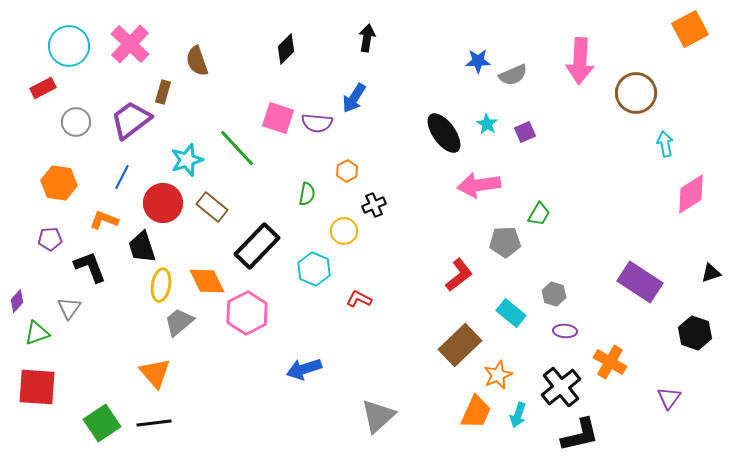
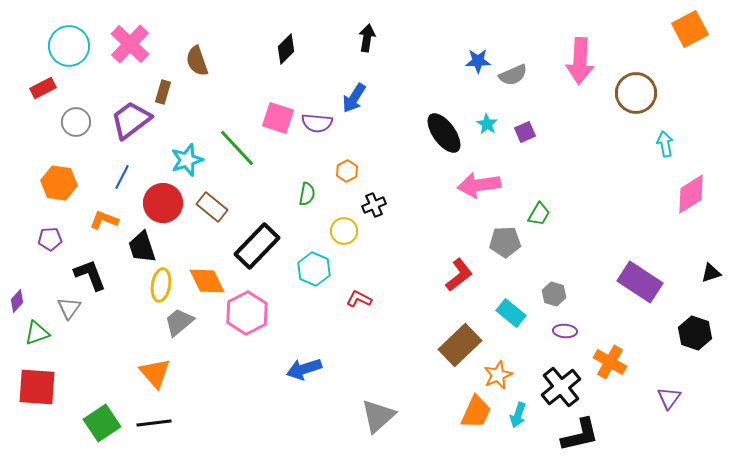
black L-shape at (90, 267): moved 8 px down
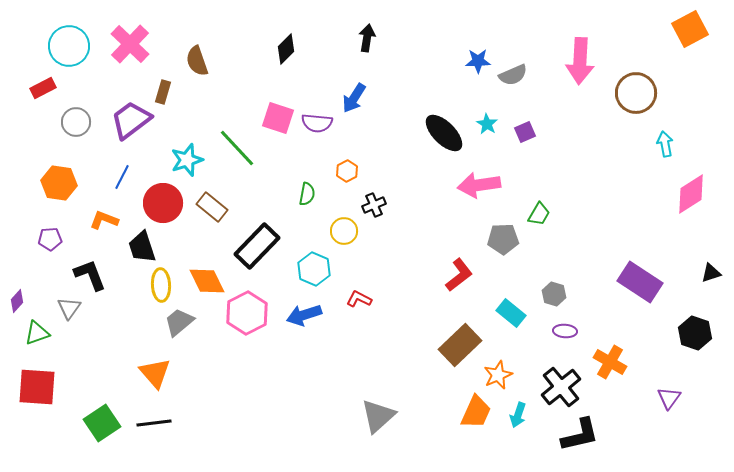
black ellipse at (444, 133): rotated 9 degrees counterclockwise
gray pentagon at (505, 242): moved 2 px left, 3 px up
yellow ellipse at (161, 285): rotated 12 degrees counterclockwise
blue arrow at (304, 369): moved 54 px up
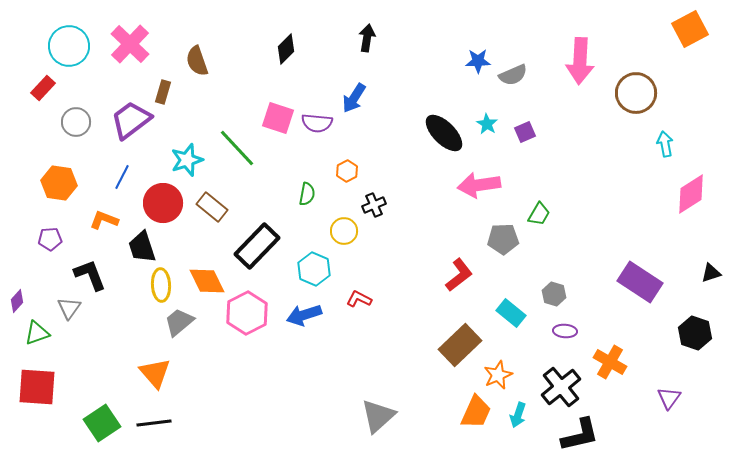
red rectangle at (43, 88): rotated 20 degrees counterclockwise
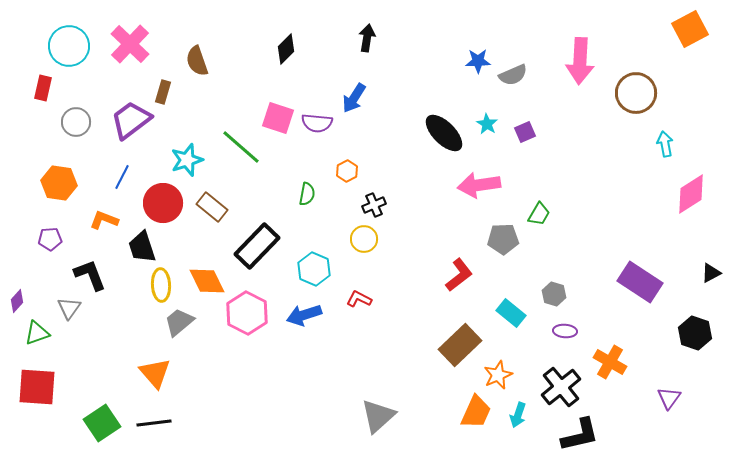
red rectangle at (43, 88): rotated 30 degrees counterclockwise
green line at (237, 148): moved 4 px right, 1 px up; rotated 6 degrees counterclockwise
yellow circle at (344, 231): moved 20 px right, 8 px down
black triangle at (711, 273): rotated 10 degrees counterclockwise
pink hexagon at (247, 313): rotated 6 degrees counterclockwise
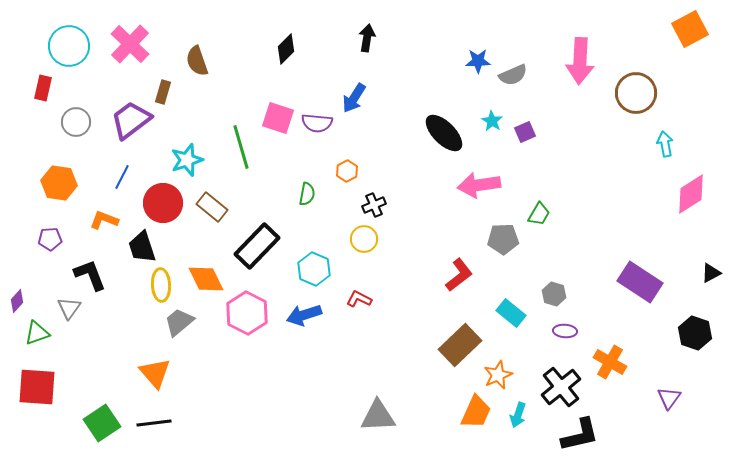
cyan star at (487, 124): moved 5 px right, 3 px up
green line at (241, 147): rotated 33 degrees clockwise
orange diamond at (207, 281): moved 1 px left, 2 px up
gray triangle at (378, 416): rotated 39 degrees clockwise
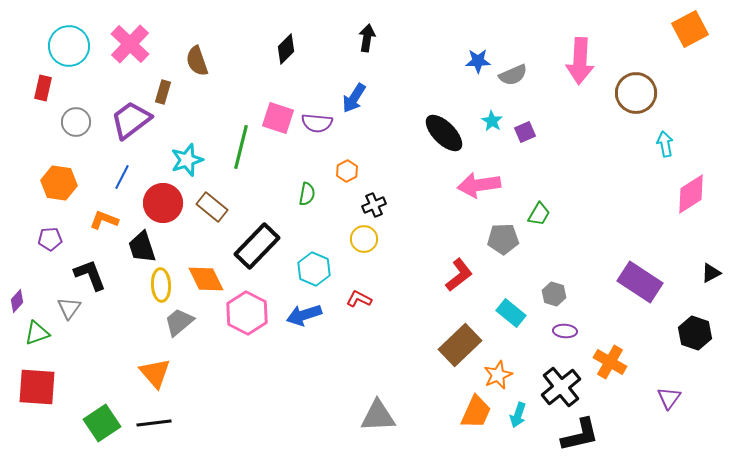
green line at (241, 147): rotated 30 degrees clockwise
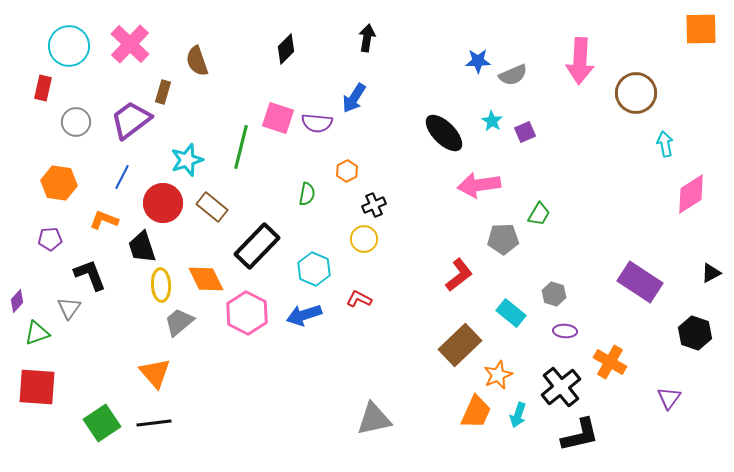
orange square at (690, 29): moved 11 px right; rotated 27 degrees clockwise
gray triangle at (378, 416): moved 4 px left, 3 px down; rotated 9 degrees counterclockwise
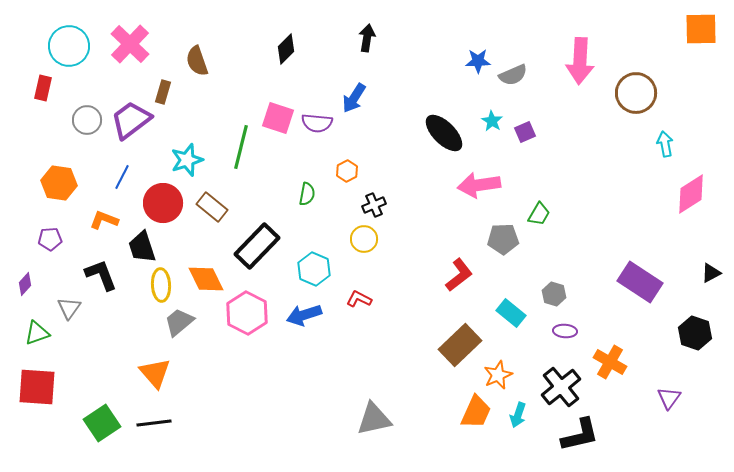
gray circle at (76, 122): moved 11 px right, 2 px up
black L-shape at (90, 275): moved 11 px right
purple diamond at (17, 301): moved 8 px right, 17 px up
